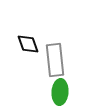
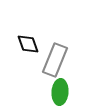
gray rectangle: rotated 28 degrees clockwise
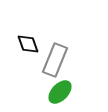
green ellipse: rotated 40 degrees clockwise
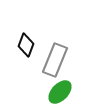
black diamond: moved 2 px left, 1 px down; rotated 40 degrees clockwise
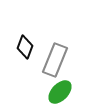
black diamond: moved 1 px left, 2 px down
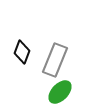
black diamond: moved 3 px left, 5 px down
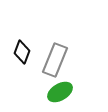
green ellipse: rotated 15 degrees clockwise
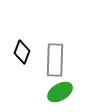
gray rectangle: rotated 20 degrees counterclockwise
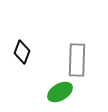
gray rectangle: moved 22 px right
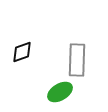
black diamond: rotated 50 degrees clockwise
